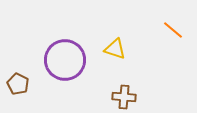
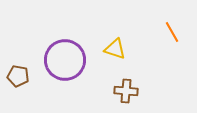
orange line: moved 1 px left, 2 px down; rotated 20 degrees clockwise
brown pentagon: moved 8 px up; rotated 15 degrees counterclockwise
brown cross: moved 2 px right, 6 px up
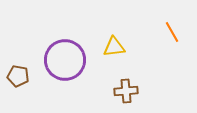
yellow triangle: moved 1 px left, 2 px up; rotated 25 degrees counterclockwise
brown cross: rotated 10 degrees counterclockwise
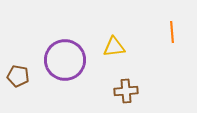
orange line: rotated 25 degrees clockwise
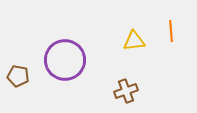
orange line: moved 1 px left, 1 px up
yellow triangle: moved 20 px right, 6 px up
brown cross: rotated 15 degrees counterclockwise
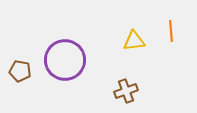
brown pentagon: moved 2 px right, 5 px up
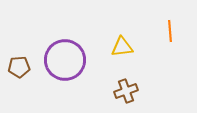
orange line: moved 1 px left
yellow triangle: moved 12 px left, 6 px down
brown pentagon: moved 1 px left, 4 px up; rotated 15 degrees counterclockwise
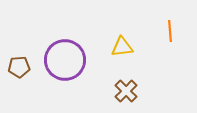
brown cross: rotated 25 degrees counterclockwise
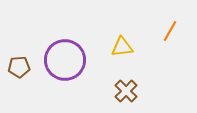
orange line: rotated 35 degrees clockwise
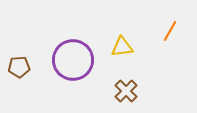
purple circle: moved 8 px right
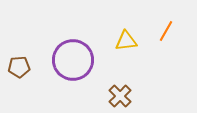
orange line: moved 4 px left
yellow triangle: moved 4 px right, 6 px up
brown cross: moved 6 px left, 5 px down
